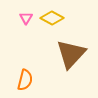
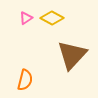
pink triangle: rotated 24 degrees clockwise
brown triangle: moved 1 px right, 1 px down
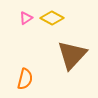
orange semicircle: moved 1 px up
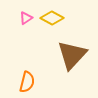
orange semicircle: moved 2 px right, 3 px down
